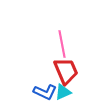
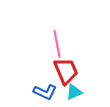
pink line: moved 5 px left
cyan triangle: moved 11 px right
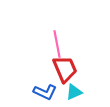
red trapezoid: moved 1 px left, 2 px up
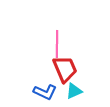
pink line: rotated 12 degrees clockwise
cyan triangle: moved 1 px up
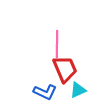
cyan triangle: moved 4 px right, 1 px up
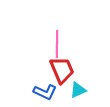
red trapezoid: moved 3 px left, 1 px down
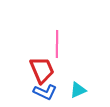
red trapezoid: moved 20 px left
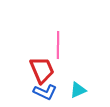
pink line: moved 1 px right, 1 px down
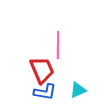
blue L-shape: rotated 15 degrees counterclockwise
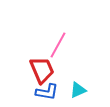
pink line: rotated 28 degrees clockwise
blue L-shape: moved 2 px right
